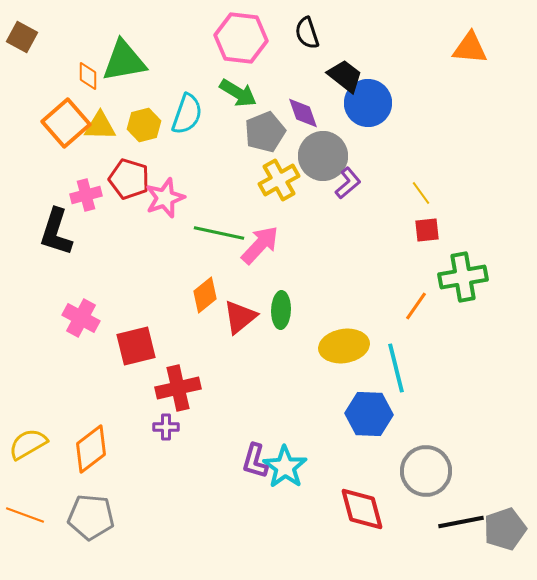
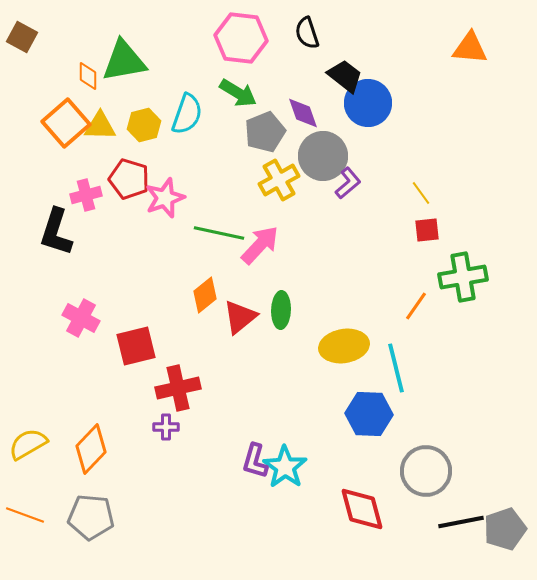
orange diamond at (91, 449): rotated 9 degrees counterclockwise
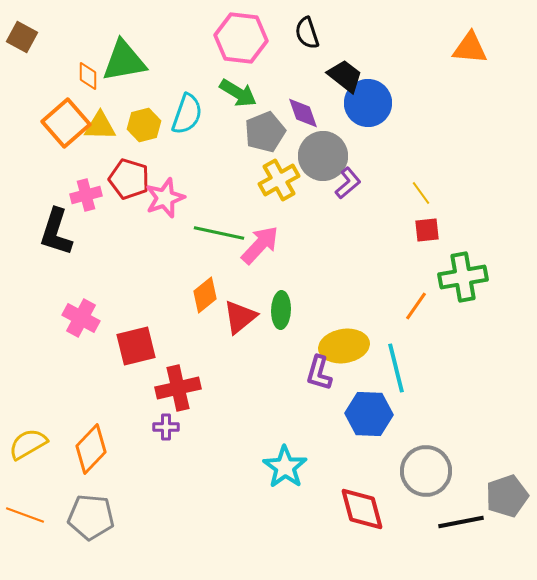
purple L-shape at (255, 461): moved 64 px right, 88 px up
gray pentagon at (505, 529): moved 2 px right, 33 px up
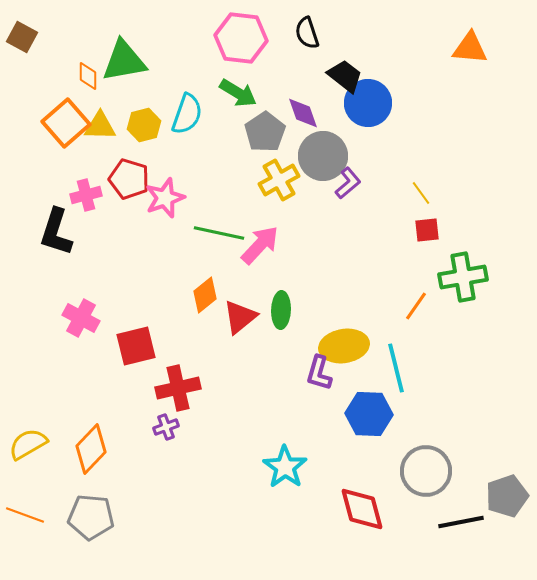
gray pentagon at (265, 132): rotated 12 degrees counterclockwise
purple cross at (166, 427): rotated 20 degrees counterclockwise
